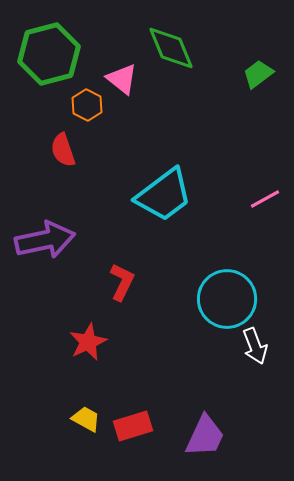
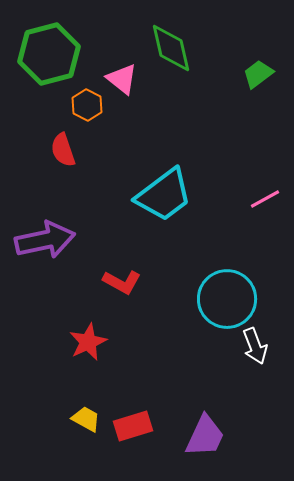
green diamond: rotated 10 degrees clockwise
red L-shape: rotated 93 degrees clockwise
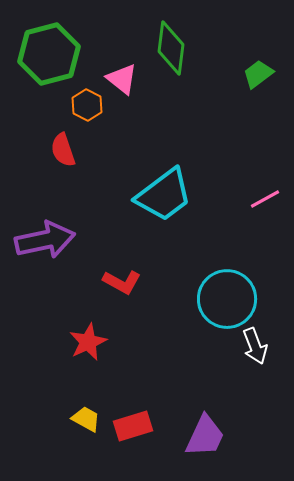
green diamond: rotated 20 degrees clockwise
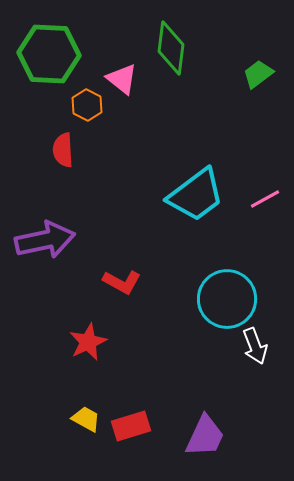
green hexagon: rotated 18 degrees clockwise
red semicircle: rotated 16 degrees clockwise
cyan trapezoid: moved 32 px right
red rectangle: moved 2 px left
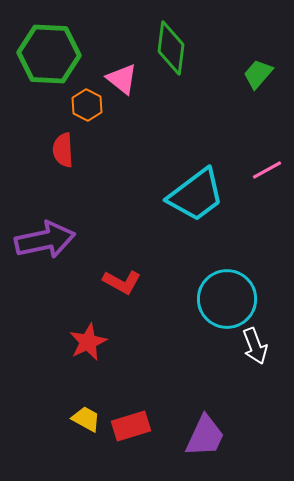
green trapezoid: rotated 12 degrees counterclockwise
pink line: moved 2 px right, 29 px up
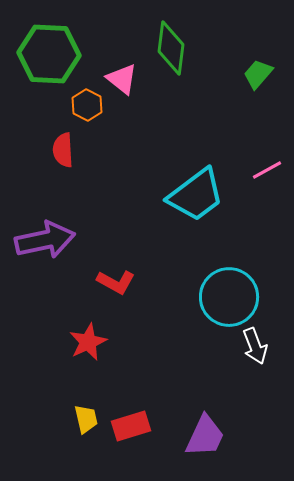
red L-shape: moved 6 px left
cyan circle: moved 2 px right, 2 px up
yellow trapezoid: rotated 48 degrees clockwise
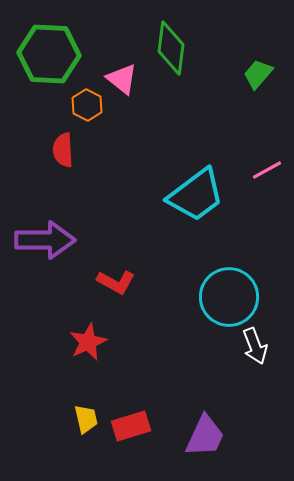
purple arrow: rotated 12 degrees clockwise
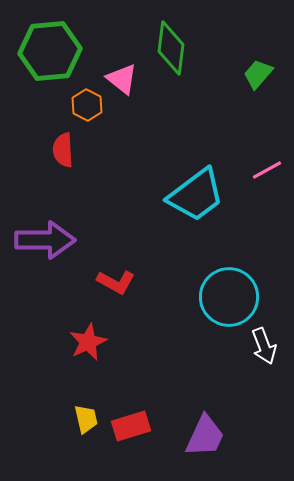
green hexagon: moved 1 px right, 3 px up; rotated 8 degrees counterclockwise
white arrow: moved 9 px right
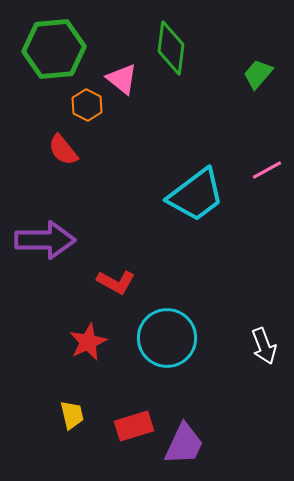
green hexagon: moved 4 px right, 2 px up
red semicircle: rotated 36 degrees counterclockwise
cyan circle: moved 62 px left, 41 px down
yellow trapezoid: moved 14 px left, 4 px up
red rectangle: moved 3 px right
purple trapezoid: moved 21 px left, 8 px down
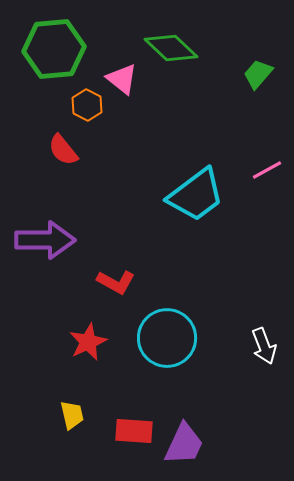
green diamond: rotated 54 degrees counterclockwise
red rectangle: moved 5 px down; rotated 21 degrees clockwise
